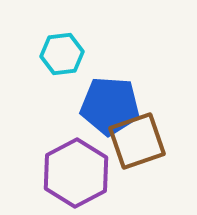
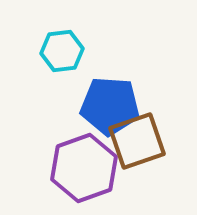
cyan hexagon: moved 3 px up
purple hexagon: moved 8 px right, 5 px up; rotated 8 degrees clockwise
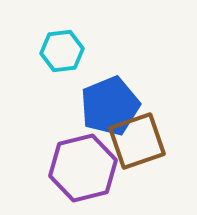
blue pentagon: rotated 26 degrees counterclockwise
purple hexagon: moved 1 px left; rotated 6 degrees clockwise
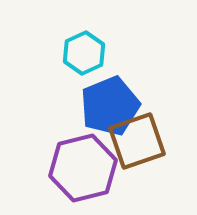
cyan hexagon: moved 22 px right, 2 px down; rotated 18 degrees counterclockwise
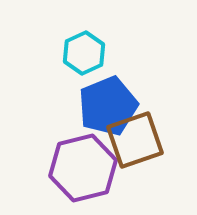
blue pentagon: moved 2 px left
brown square: moved 2 px left, 1 px up
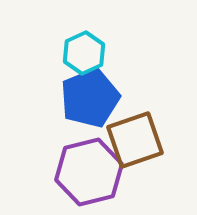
blue pentagon: moved 18 px left, 8 px up
purple hexagon: moved 6 px right, 4 px down
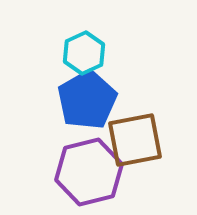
blue pentagon: moved 3 px left, 2 px down; rotated 8 degrees counterclockwise
brown square: rotated 8 degrees clockwise
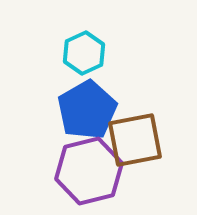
blue pentagon: moved 10 px down
purple hexagon: moved 1 px up
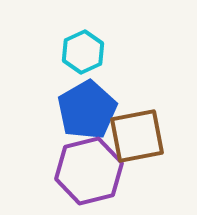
cyan hexagon: moved 1 px left, 1 px up
brown square: moved 2 px right, 4 px up
